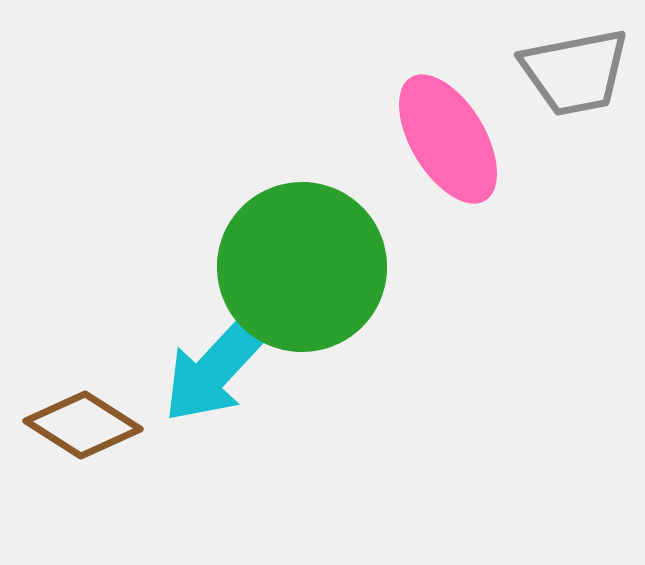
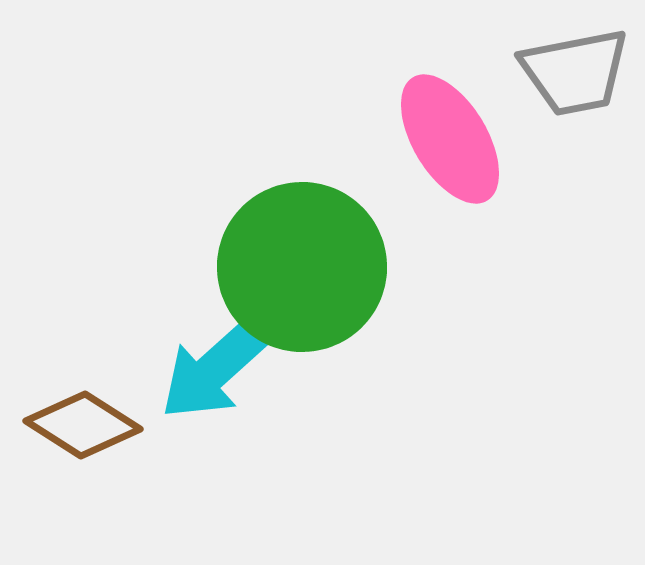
pink ellipse: moved 2 px right
cyan arrow: rotated 5 degrees clockwise
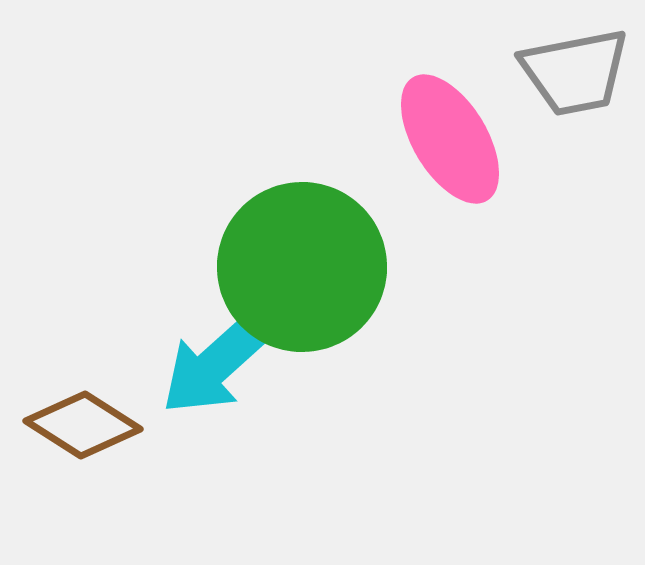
cyan arrow: moved 1 px right, 5 px up
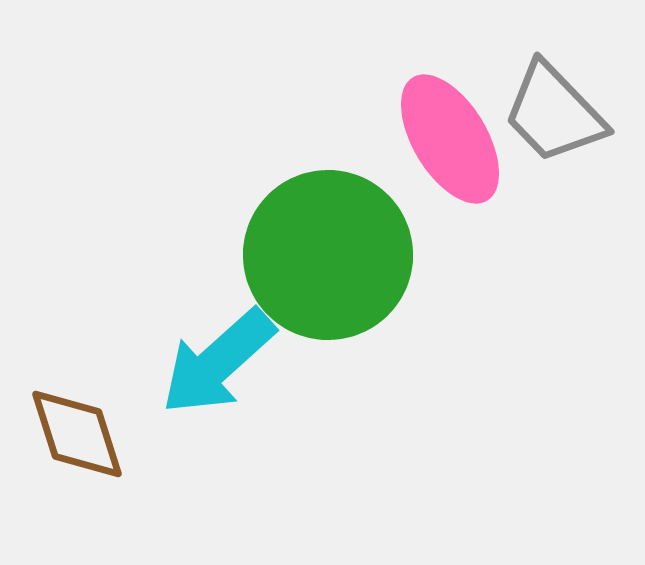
gray trapezoid: moved 21 px left, 41 px down; rotated 57 degrees clockwise
green circle: moved 26 px right, 12 px up
brown diamond: moved 6 px left, 9 px down; rotated 40 degrees clockwise
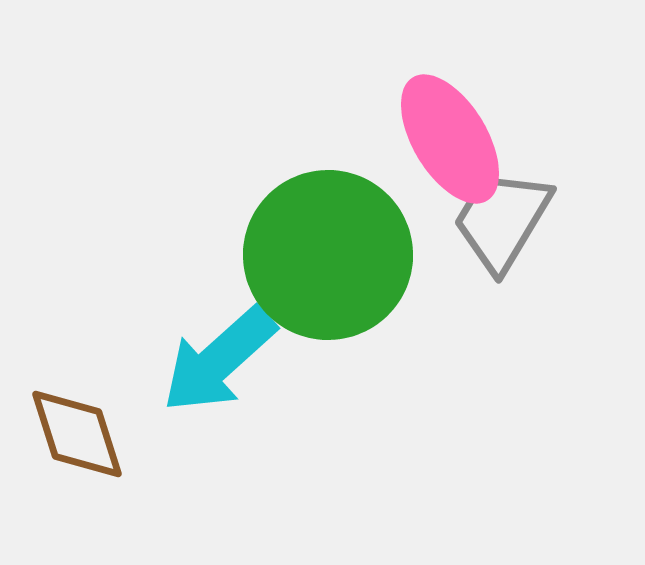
gray trapezoid: moved 52 px left, 107 px down; rotated 75 degrees clockwise
cyan arrow: moved 1 px right, 2 px up
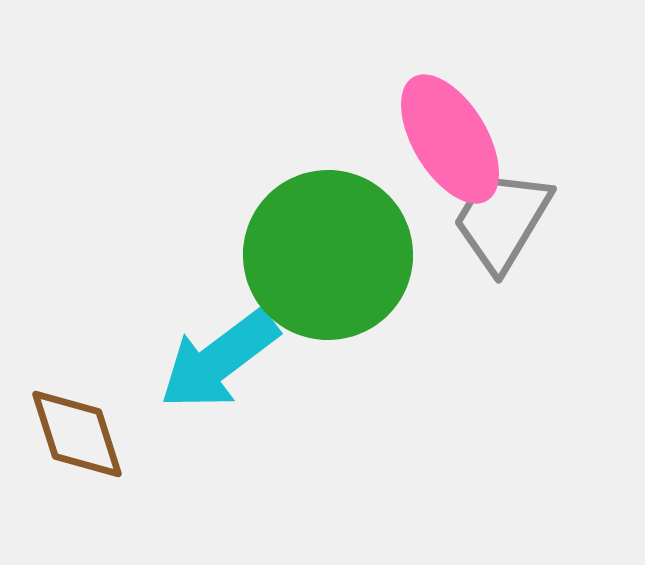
cyan arrow: rotated 5 degrees clockwise
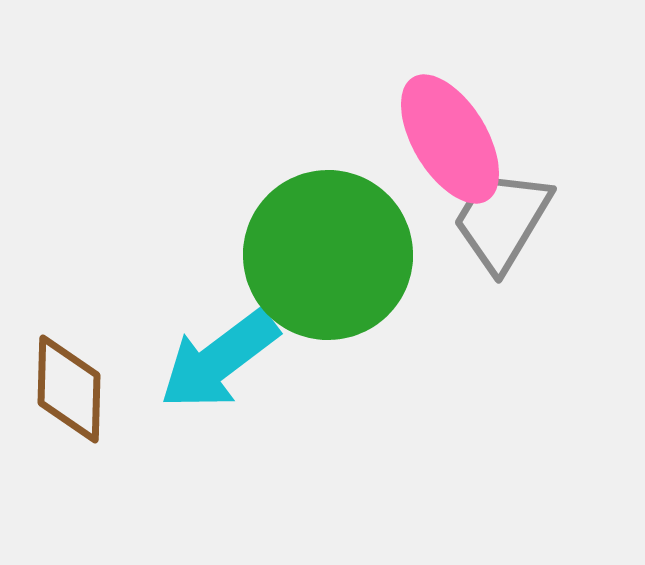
brown diamond: moved 8 px left, 45 px up; rotated 19 degrees clockwise
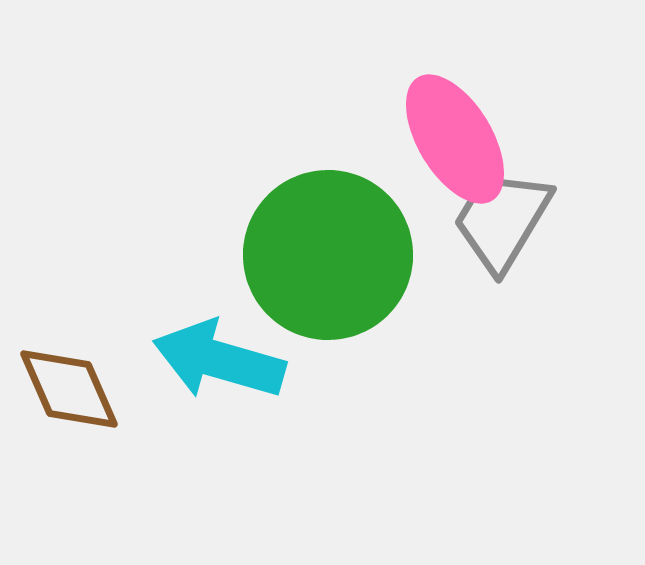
pink ellipse: moved 5 px right
cyan arrow: rotated 53 degrees clockwise
brown diamond: rotated 25 degrees counterclockwise
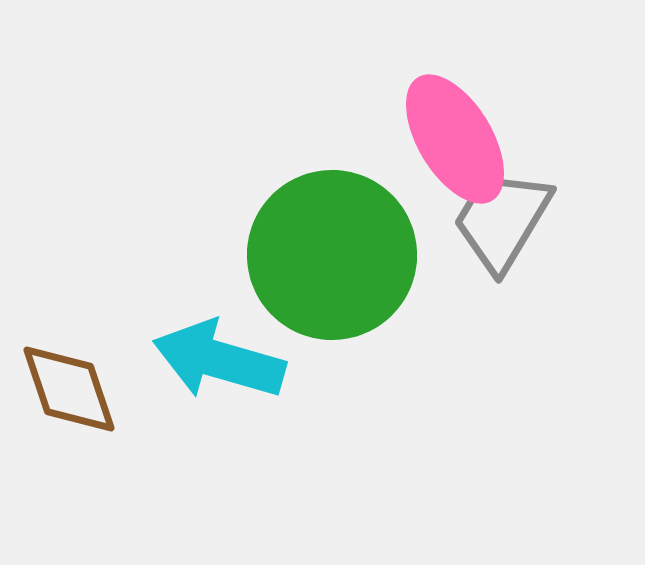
green circle: moved 4 px right
brown diamond: rotated 5 degrees clockwise
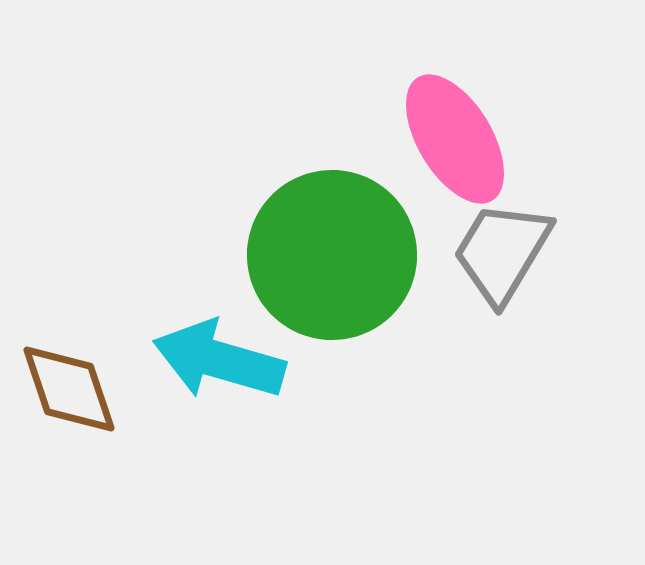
gray trapezoid: moved 32 px down
